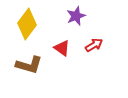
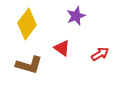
red arrow: moved 6 px right, 9 px down
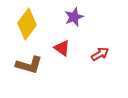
purple star: moved 2 px left, 1 px down
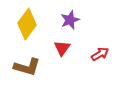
purple star: moved 4 px left, 3 px down
red triangle: rotated 30 degrees clockwise
brown L-shape: moved 2 px left, 2 px down
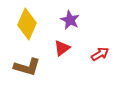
purple star: rotated 24 degrees counterclockwise
yellow diamond: rotated 12 degrees counterclockwise
red triangle: rotated 18 degrees clockwise
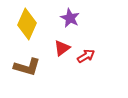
purple star: moved 2 px up
red arrow: moved 14 px left, 2 px down
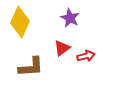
yellow diamond: moved 7 px left, 2 px up
red arrow: rotated 18 degrees clockwise
brown L-shape: moved 4 px right; rotated 20 degrees counterclockwise
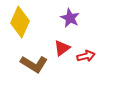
brown L-shape: moved 3 px right, 3 px up; rotated 36 degrees clockwise
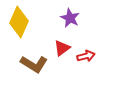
yellow diamond: moved 1 px left
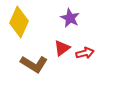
red arrow: moved 1 px left, 3 px up
